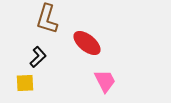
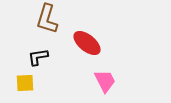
black L-shape: rotated 145 degrees counterclockwise
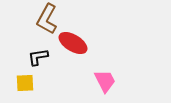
brown L-shape: rotated 12 degrees clockwise
red ellipse: moved 14 px left; rotated 8 degrees counterclockwise
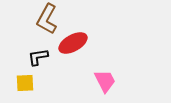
red ellipse: rotated 60 degrees counterclockwise
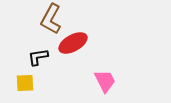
brown L-shape: moved 4 px right
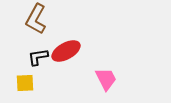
brown L-shape: moved 15 px left
red ellipse: moved 7 px left, 8 px down
pink trapezoid: moved 1 px right, 2 px up
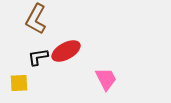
yellow square: moved 6 px left
